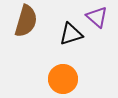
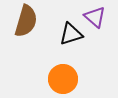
purple triangle: moved 2 px left
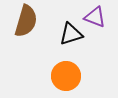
purple triangle: rotated 20 degrees counterclockwise
orange circle: moved 3 px right, 3 px up
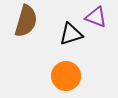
purple triangle: moved 1 px right
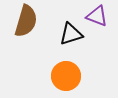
purple triangle: moved 1 px right, 1 px up
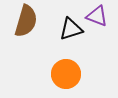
black triangle: moved 5 px up
orange circle: moved 2 px up
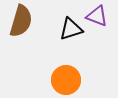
brown semicircle: moved 5 px left
orange circle: moved 6 px down
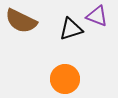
brown semicircle: rotated 100 degrees clockwise
orange circle: moved 1 px left, 1 px up
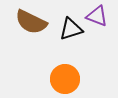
brown semicircle: moved 10 px right, 1 px down
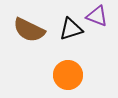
brown semicircle: moved 2 px left, 8 px down
orange circle: moved 3 px right, 4 px up
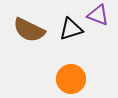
purple triangle: moved 1 px right, 1 px up
orange circle: moved 3 px right, 4 px down
